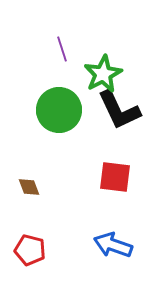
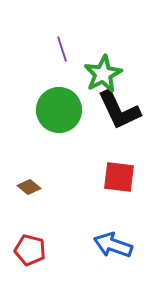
red square: moved 4 px right
brown diamond: rotated 30 degrees counterclockwise
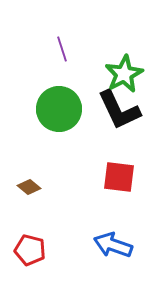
green star: moved 21 px right
green circle: moved 1 px up
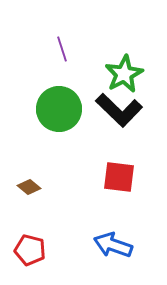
black L-shape: rotated 21 degrees counterclockwise
